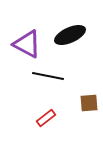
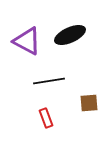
purple triangle: moved 3 px up
black line: moved 1 px right, 5 px down; rotated 20 degrees counterclockwise
red rectangle: rotated 72 degrees counterclockwise
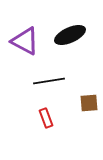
purple triangle: moved 2 px left
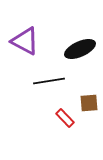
black ellipse: moved 10 px right, 14 px down
red rectangle: moved 19 px right; rotated 24 degrees counterclockwise
